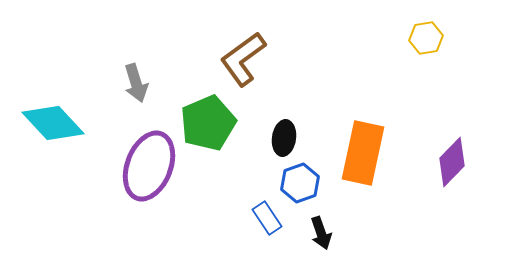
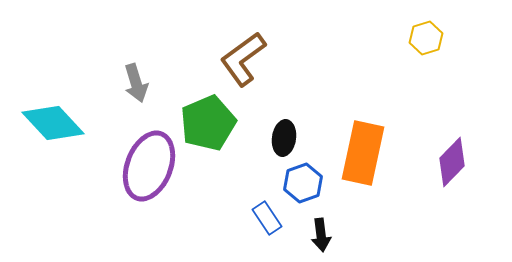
yellow hexagon: rotated 8 degrees counterclockwise
blue hexagon: moved 3 px right
black arrow: moved 2 px down; rotated 12 degrees clockwise
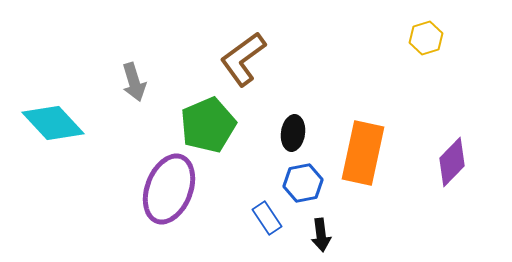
gray arrow: moved 2 px left, 1 px up
green pentagon: moved 2 px down
black ellipse: moved 9 px right, 5 px up
purple ellipse: moved 20 px right, 23 px down
blue hexagon: rotated 9 degrees clockwise
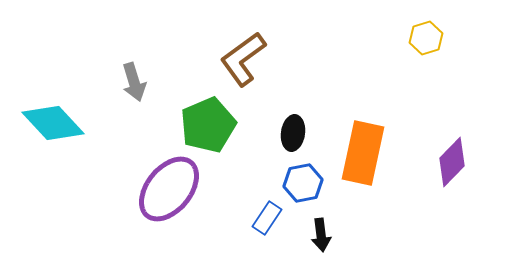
purple ellipse: rotated 18 degrees clockwise
blue rectangle: rotated 68 degrees clockwise
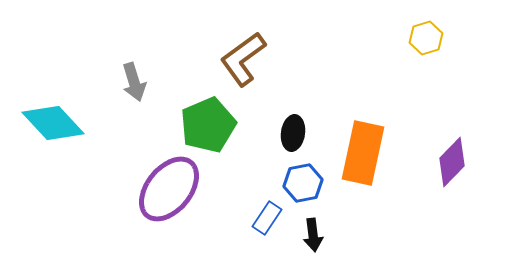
black arrow: moved 8 px left
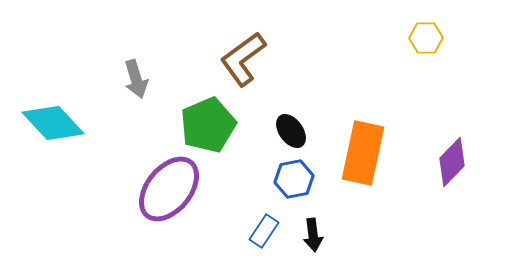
yellow hexagon: rotated 16 degrees clockwise
gray arrow: moved 2 px right, 3 px up
black ellipse: moved 2 px left, 2 px up; rotated 44 degrees counterclockwise
blue hexagon: moved 9 px left, 4 px up
blue rectangle: moved 3 px left, 13 px down
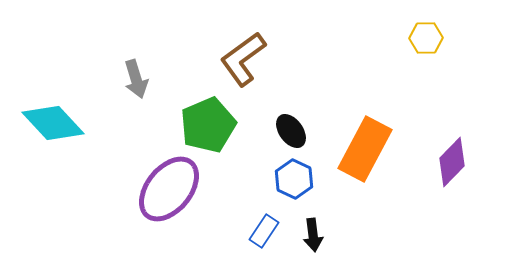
orange rectangle: moved 2 px right, 4 px up; rotated 16 degrees clockwise
blue hexagon: rotated 24 degrees counterclockwise
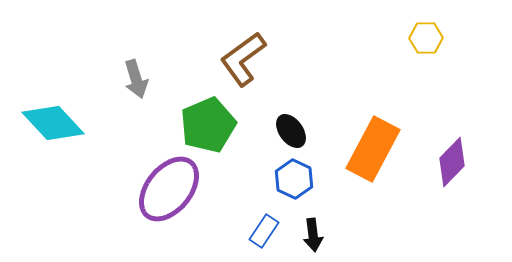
orange rectangle: moved 8 px right
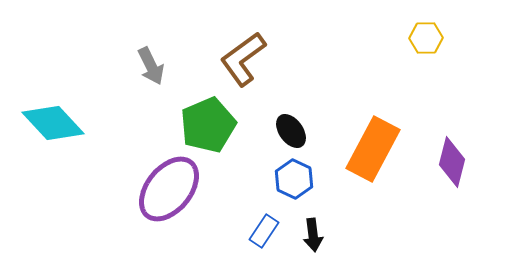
gray arrow: moved 15 px right, 13 px up; rotated 9 degrees counterclockwise
purple diamond: rotated 30 degrees counterclockwise
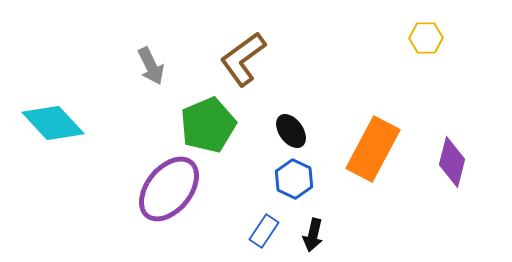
black arrow: rotated 20 degrees clockwise
